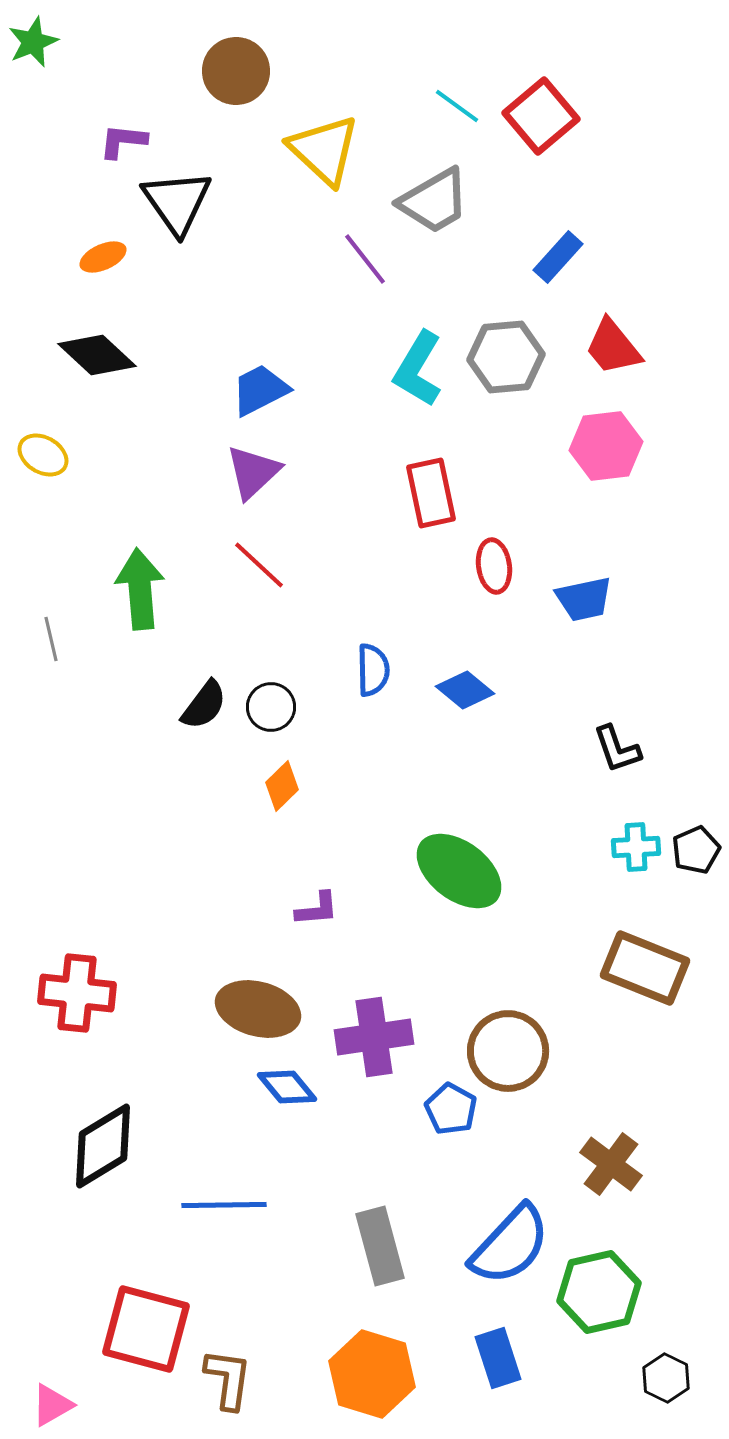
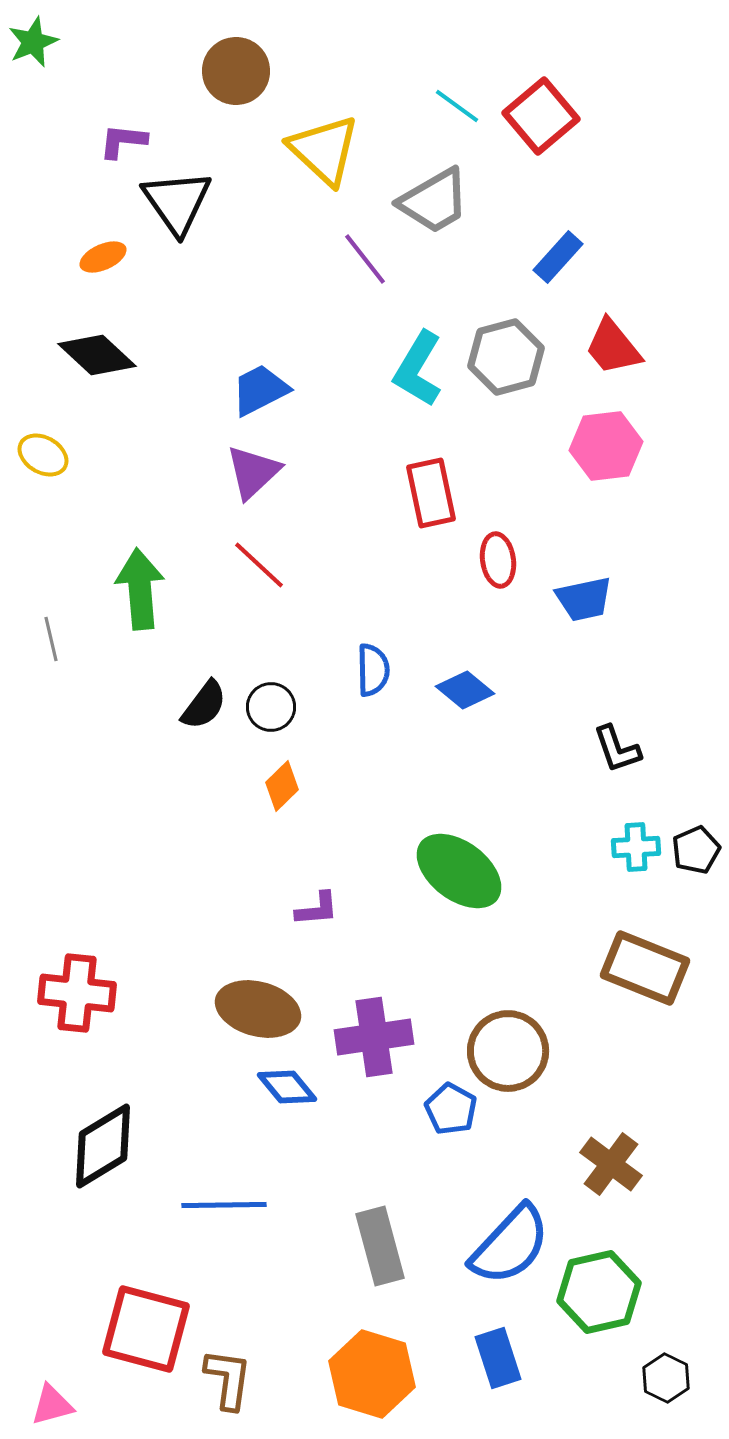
gray hexagon at (506, 357): rotated 10 degrees counterclockwise
red ellipse at (494, 566): moved 4 px right, 6 px up
pink triangle at (52, 1405): rotated 15 degrees clockwise
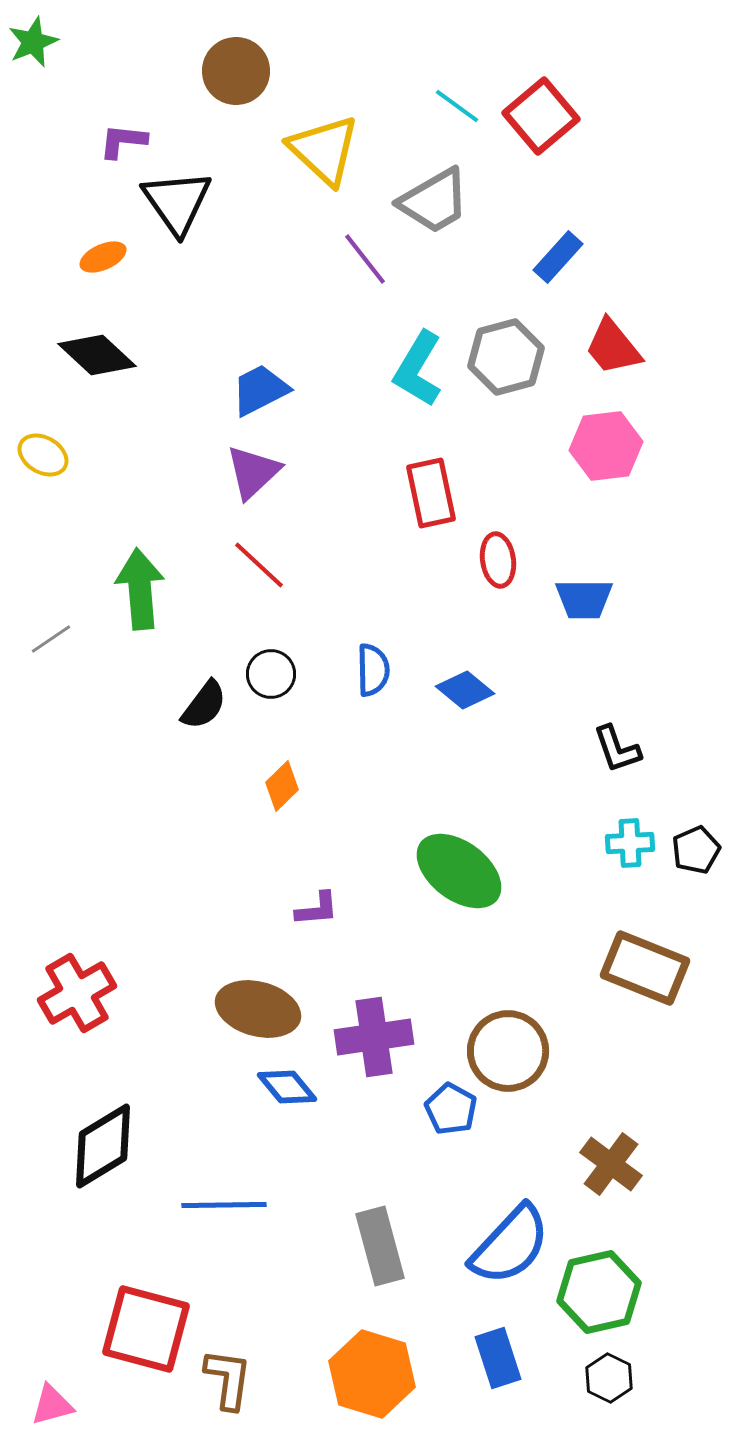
blue trapezoid at (584, 599): rotated 12 degrees clockwise
gray line at (51, 639): rotated 69 degrees clockwise
black circle at (271, 707): moved 33 px up
cyan cross at (636, 847): moved 6 px left, 4 px up
red cross at (77, 993): rotated 36 degrees counterclockwise
black hexagon at (666, 1378): moved 57 px left
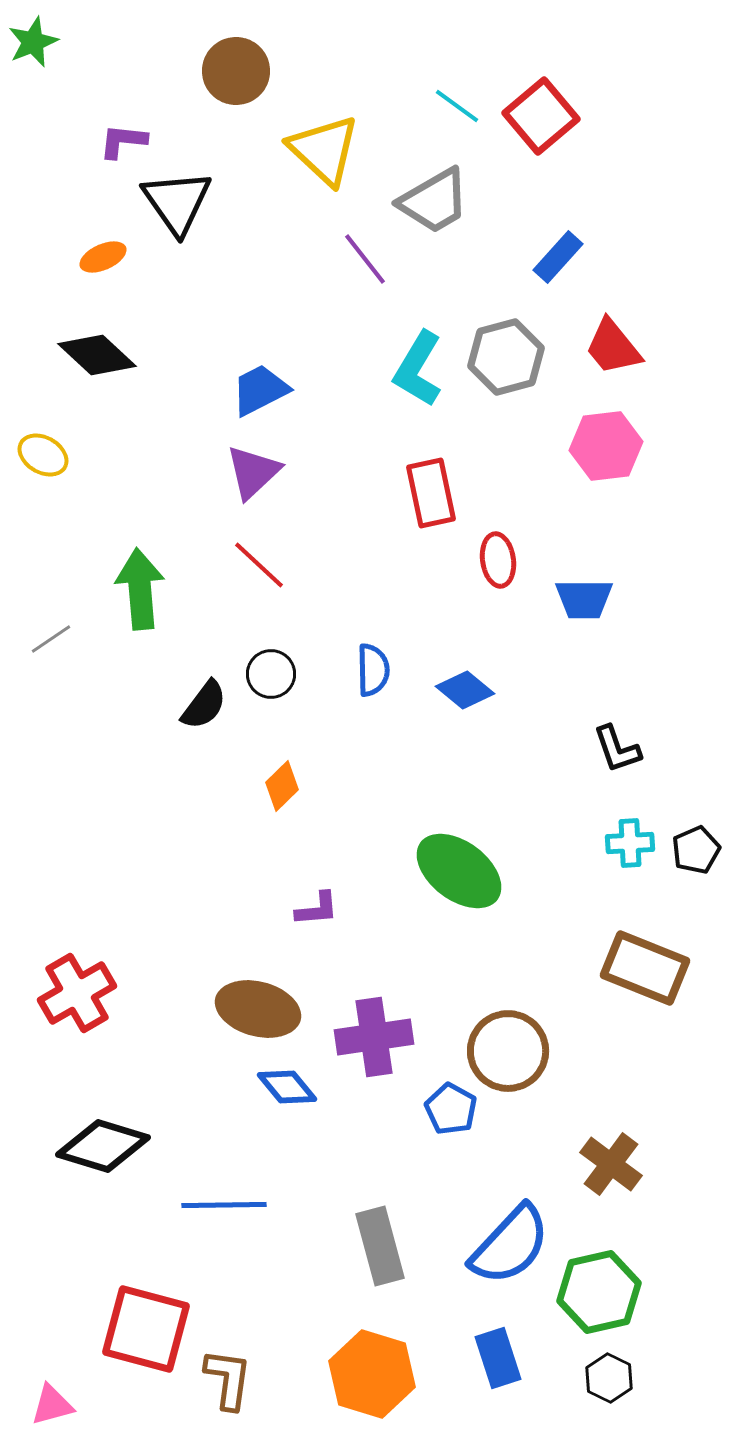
black diamond at (103, 1146): rotated 48 degrees clockwise
